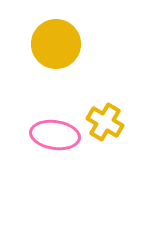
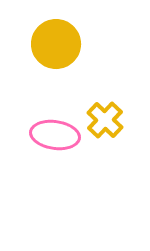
yellow cross: moved 2 px up; rotated 12 degrees clockwise
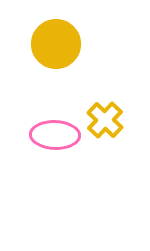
pink ellipse: rotated 6 degrees counterclockwise
